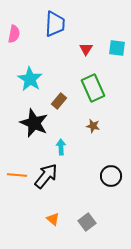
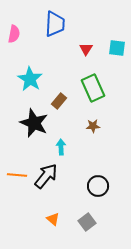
brown star: rotated 16 degrees counterclockwise
black circle: moved 13 px left, 10 px down
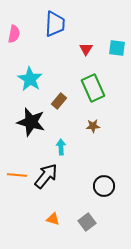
black star: moved 3 px left, 1 px up; rotated 8 degrees counterclockwise
black circle: moved 6 px right
orange triangle: rotated 24 degrees counterclockwise
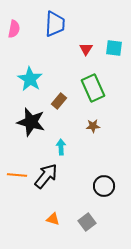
pink semicircle: moved 5 px up
cyan square: moved 3 px left
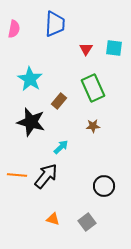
cyan arrow: rotated 49 degrees clockwise
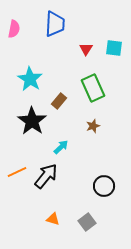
black star: moved 1 px right, 1 px up; rotated 20 degrees clockwise
brown star: rotated 16 degrees counterclockwise
orange line: moved 3 px up; rotated 30 degrees counterclockwise
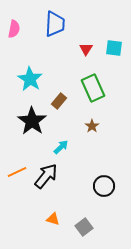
brown star: moved 1 px left; rotated 16 degrees counterclockwise
gray square: moved 3 px left, 5 px down
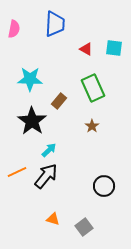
red triangle: rotated 32 degrees counterclockwise
cyan star: rotated 30 degrees counterclockwise
cyan arrow: moved 12 px left, 3 px down
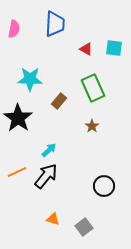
black star: moved 14 px left, 3 px up
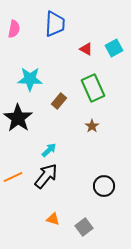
cyan square: rotated 36 degrees counterclockwise
orange line: moved 4 px left, 5 px down
